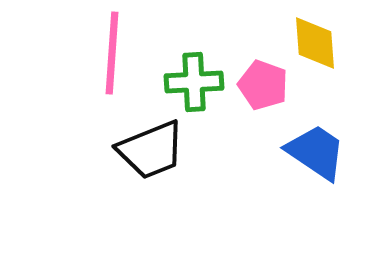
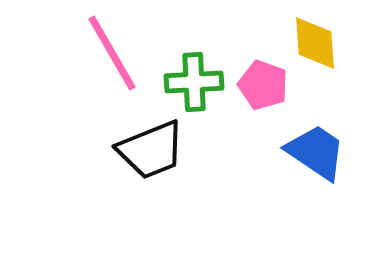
pink line: rotated 34 degrees counterclockwise
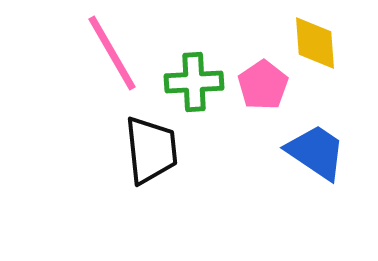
pink pentagon: rotated 18 degrees clockwise
black trapezoid: rotated 74 degrees counterclockwise
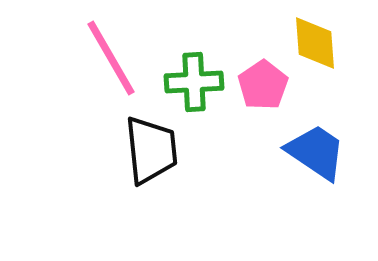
pink line: moved 1 px left, 5 px down
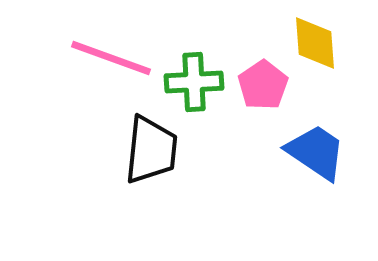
pink line: rotated 40 degrees counterclockwise
black trapezoid: rotated 12 degrees clockwise
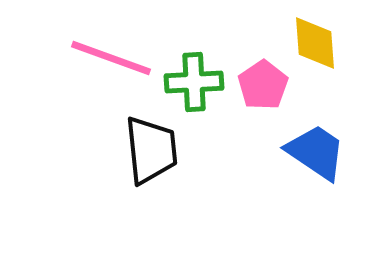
black trapezoid: rotated 12 degrees counterclockwise
